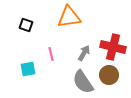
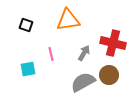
orange triangle: moved 1 px left, 3 px down
red cross: moved 4 px up
gray semicircle: rotated 95 degrees clockwise
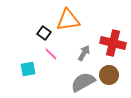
black square: moved 18 px right, 8 px down; rotated 16 degrees clockwise
pink line: rotated 32 degrees counterclockwise
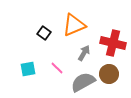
orange triangle: moved 6 px right, 5 px down; rotated 15 degrees counterclockwise
pink line: moved 6 px right, 14 px down
brown circle: moved 1 px up
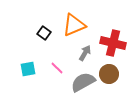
gray arrow: moved 1 px right
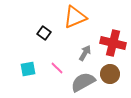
orange triangle: moved 1 px right, 8 px up
brown circle: moved 1 px right
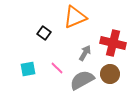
gray semicircle: moved 1 px left, 2 px up
